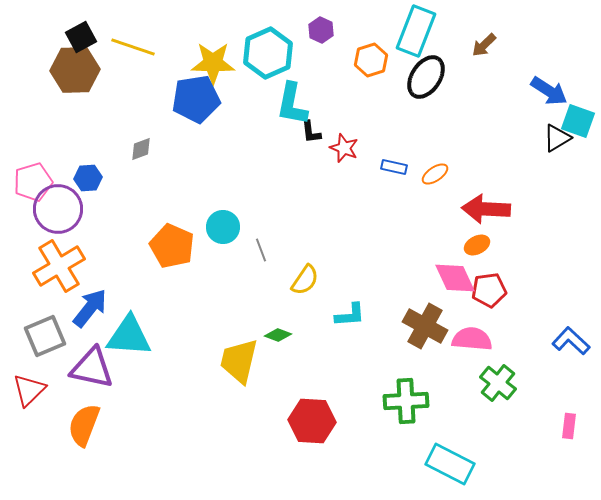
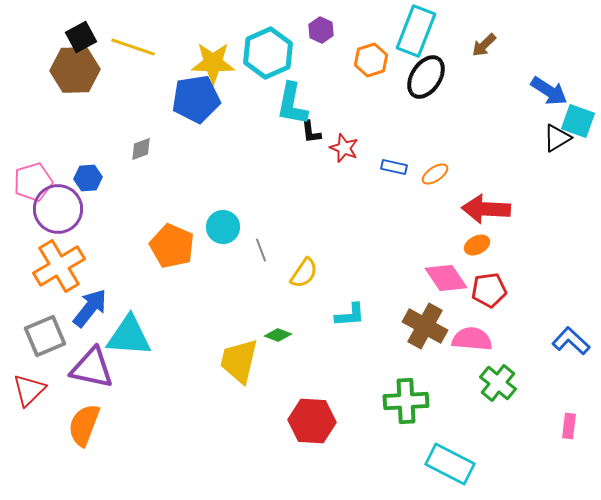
pink diamond at (455, 278): moved 9 px left; rotated 9 degrees counterclockwise
yellow semicircle at (305, 280): moved 1 px left, 7 px up
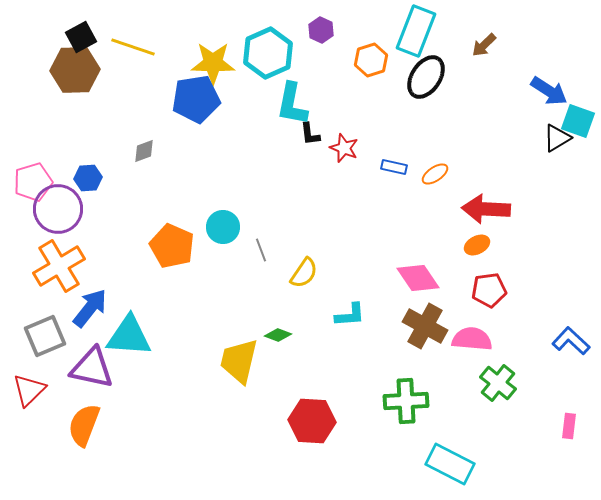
black L-shape at (311, 132): moved 1 px left, 2 px down
gray diamond at (141, 149): moved 3 px right, 2 px down
pink diamond at (446, 278): moved 28 px left
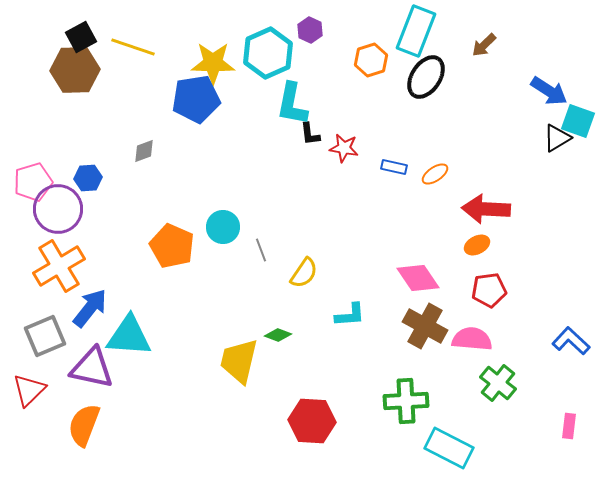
purple hexagon at (321, 30): moved 11 px left
red star at (344, 148): rotated 12 degrees counterclockwise
cyan rectangle at (450, 464): moved 1 px left, 16 px up
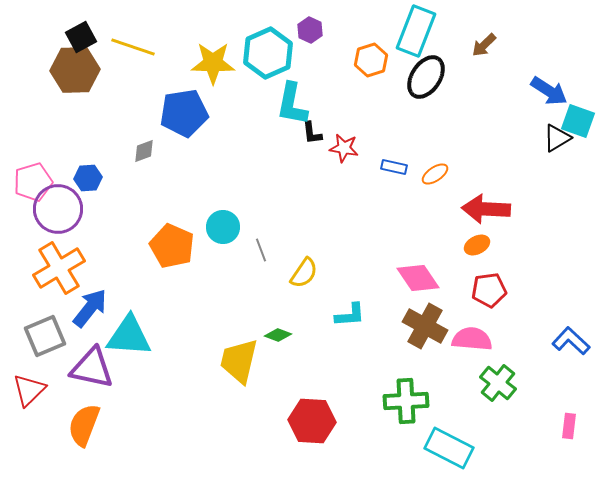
blue pentagon at (196, 99): moved 12 px left, 14 px down
black L-shape at (310, 134): moved 2 px right, 1 px up
orange cross at (59, 266): moved 2 px down
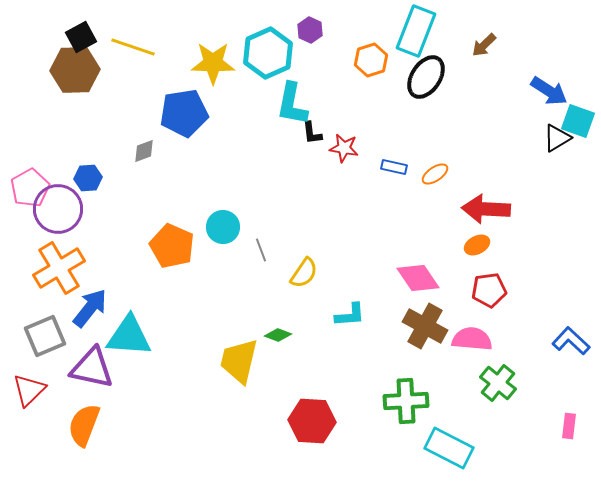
pink pentagon at (33, 182): moved 3 px left, 6 px down; rotated 12 degrees counterclockwise
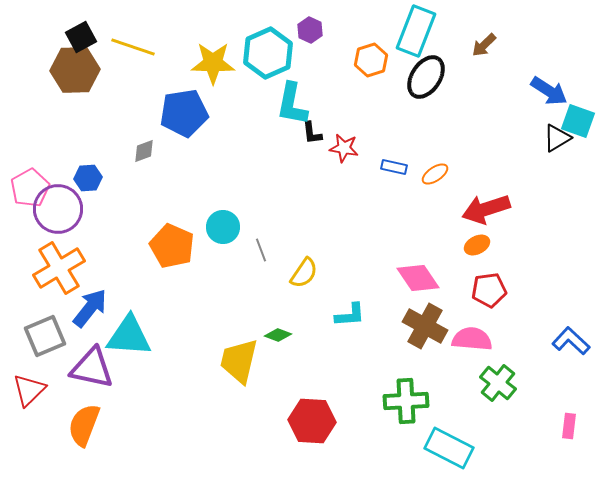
red arrow at (486, 209): rotated 21 degrees counterclockwise
